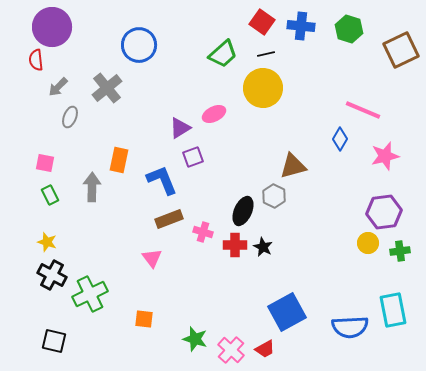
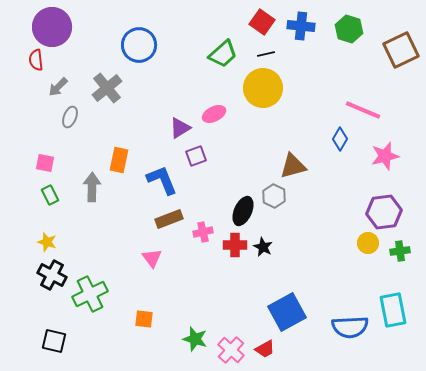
purple square at (193, 157): moved 3 px right, 1 px up
pink cross at (203, 232): rotated 30 degrees counterclockwise
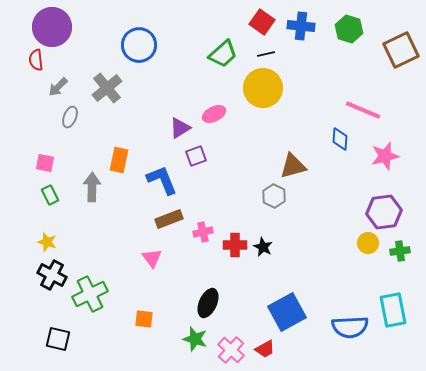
blue diamond at (340, 139): rotated 25 degrees counterclockwise
black ellipse at (243, 211): moved 35 px left, 92 px down
black square at (54, 341): moved 4 px right, 2 px up
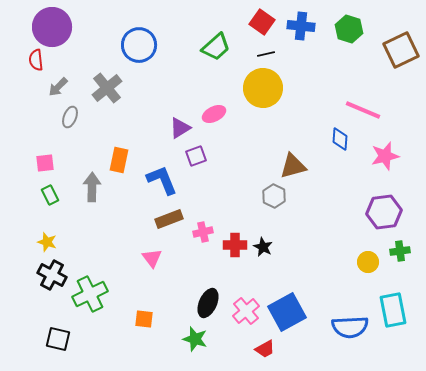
green trapezoid at (223, 54): moved 7 px left, 7 px up
pink square at (45, 163): rotated 18 degrees counterclockwise
yellow circle at (368, 243): moved 19 px down
pink cross at (231, 350): moved 15 px right, 39 px up; rotated 8 degrees clockwise
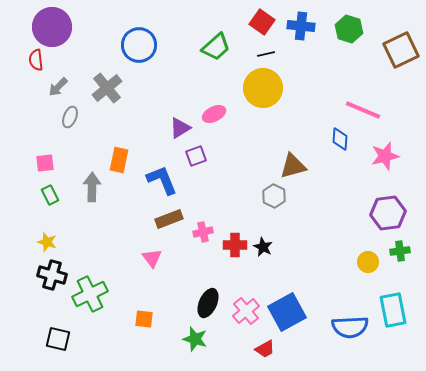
purple hexagon at (384, 212): moved 4 px right, 1 px down
black cross at (52, 275): rotated 12 degrees counterclockwise
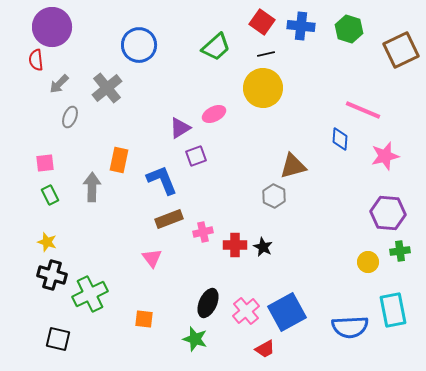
gray arrow at (58, 87): moved 1 px right, 3 px up
purple hexagon at (388, 213): rotated 12 degrees clockwise
